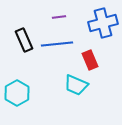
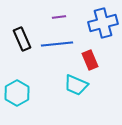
black rectangle: moved 2 px left, 1 px up
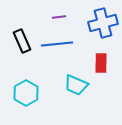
black rectangle: moved 2 px down
red rectangle: moved 11 px right, 3 px down; rotated 24 degrees clockwise
cyan hexagon: moved 9 px right
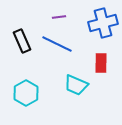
blue line: rotated 32 degrees clockwise
